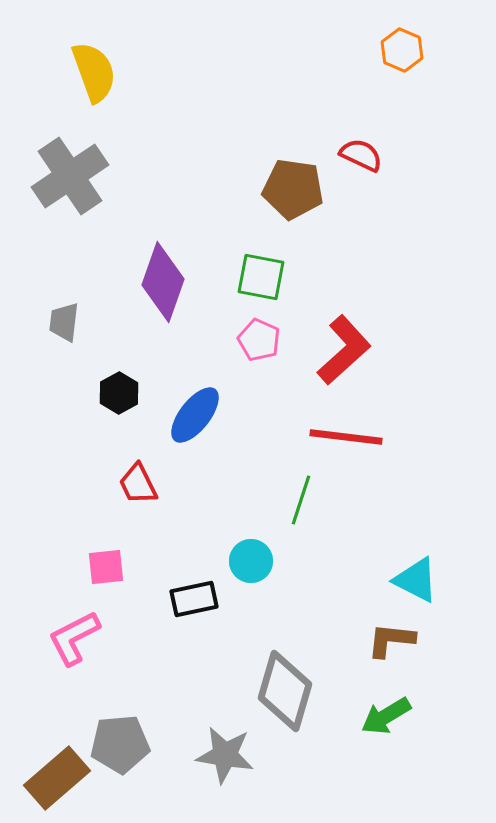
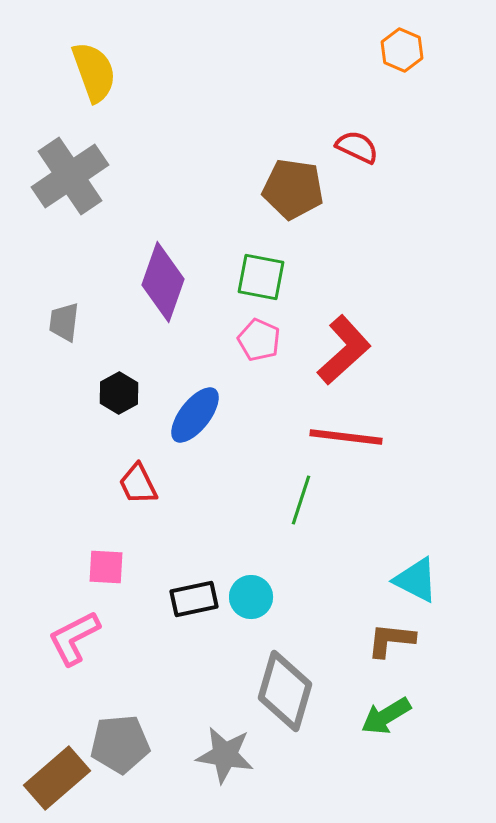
red semicircle: moved 4 px left, 8 px up
cyan circle: moved 36 px down
pink square: rotated 9 degrees clockwise
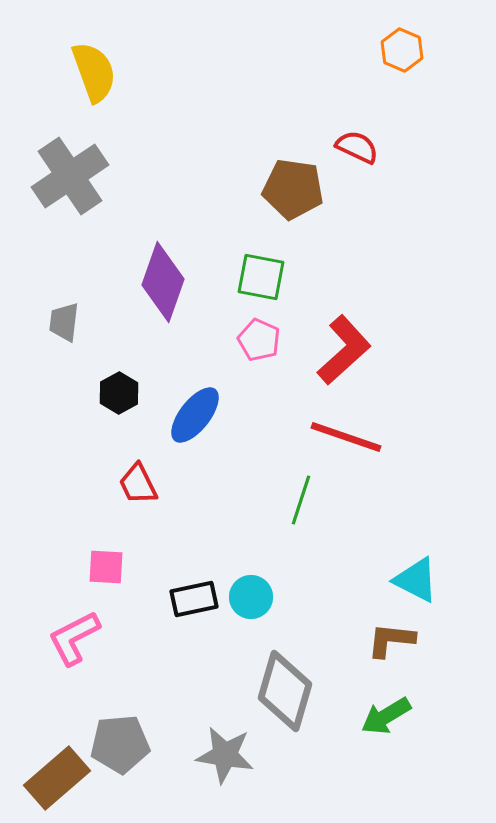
red line: rotated 12 degrees clockwise
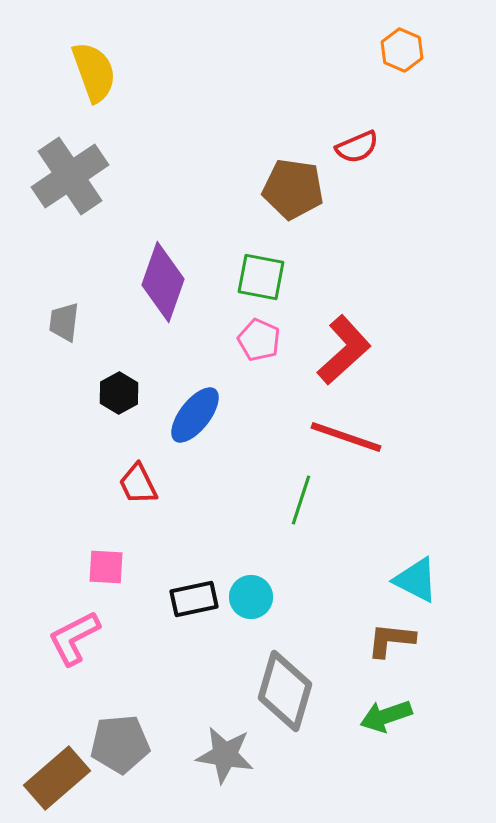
red semicircle: rotated 132 degrees clockwise
green arrow: rotated 12 degrees clockwise
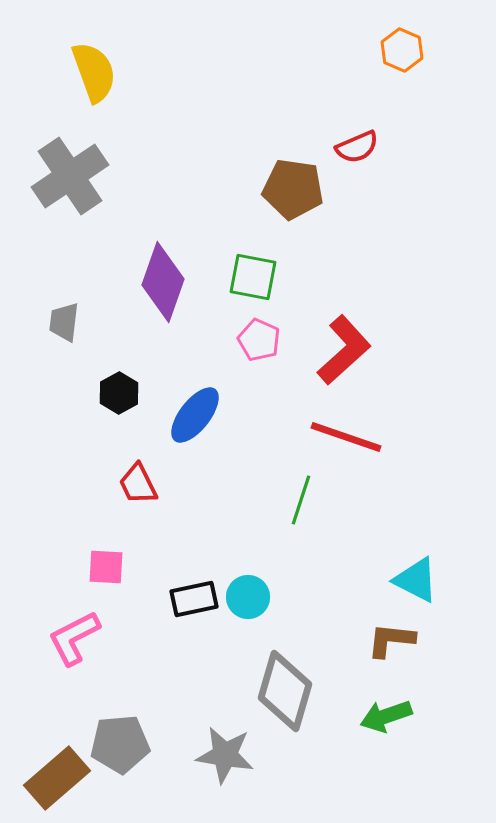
green square: moved 8 px left
cyan circle: moved 3 px left
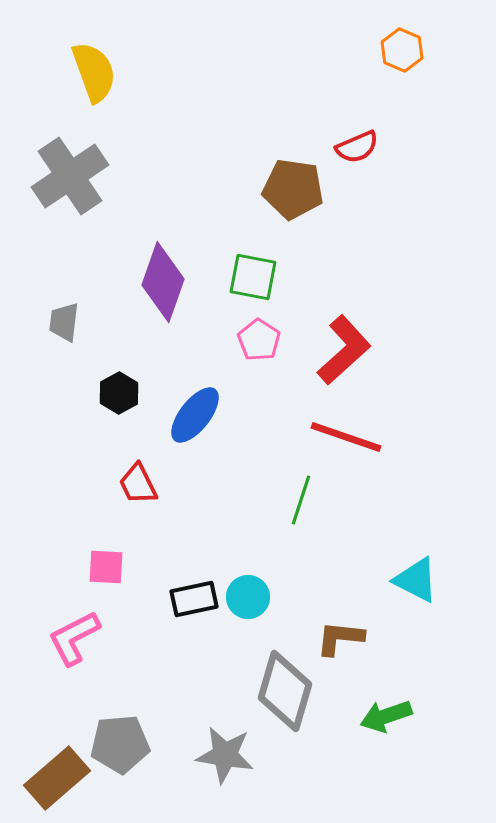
pink pentagon: rotated 9 degrees clockwise
brown L-shape: moved 51 px left, 2 px up
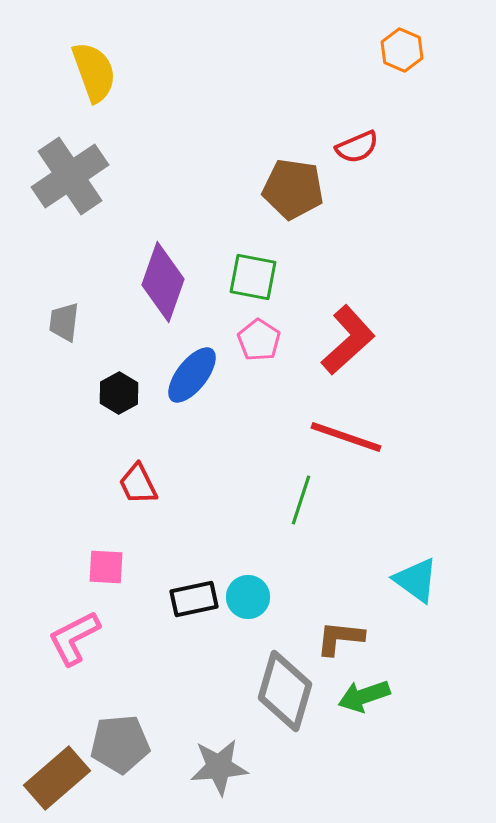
red L-shape: moved 4 px right, 10 px up
blue ellipse: moved 3 px left, 40 px up
cyan triangle: rotated 9 degrees clockwise
green arrow: moved 22 px left, 20 px up
gray star: moved 6 px left, 12 px down; rotated 14 degrees counterclockwise
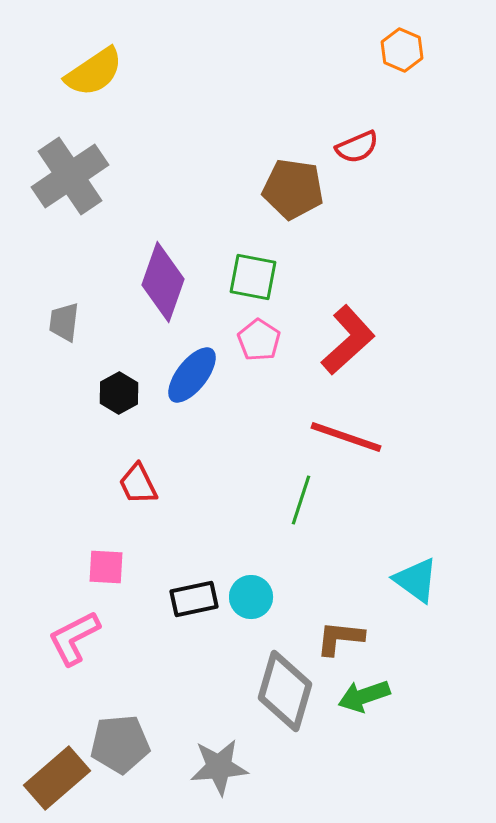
yellow semicircle: rotated 76 degrees clockwise
cyan circle: moved 3 px right
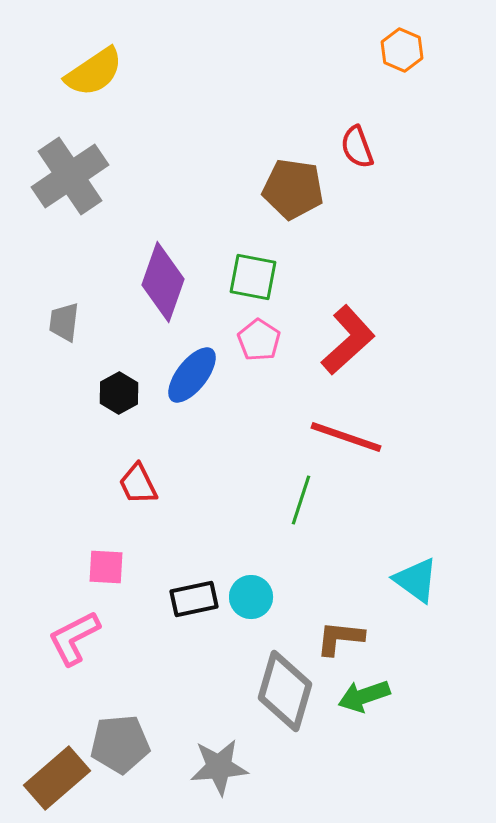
red semicircle: rotated 93 degrees clockwise
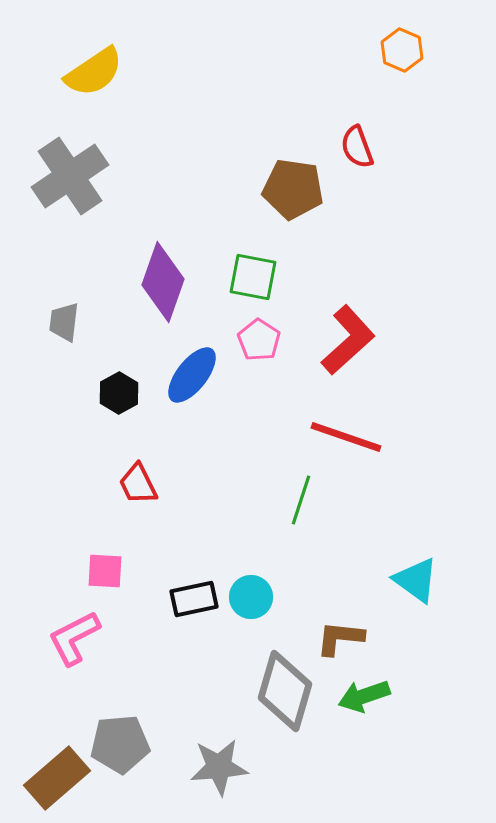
pink square: moved 1 px left, 4 px down
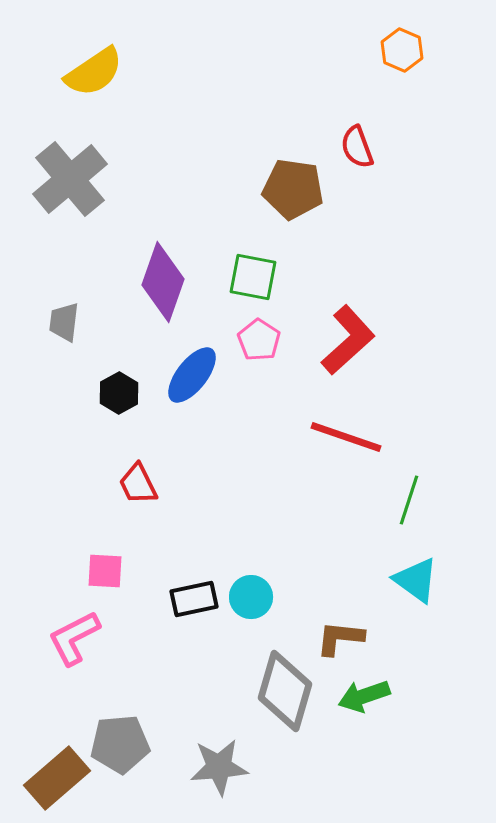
gray cross: moved 3 px down; rotated 6 degrees counterclockwise
green line: moved 108 px right
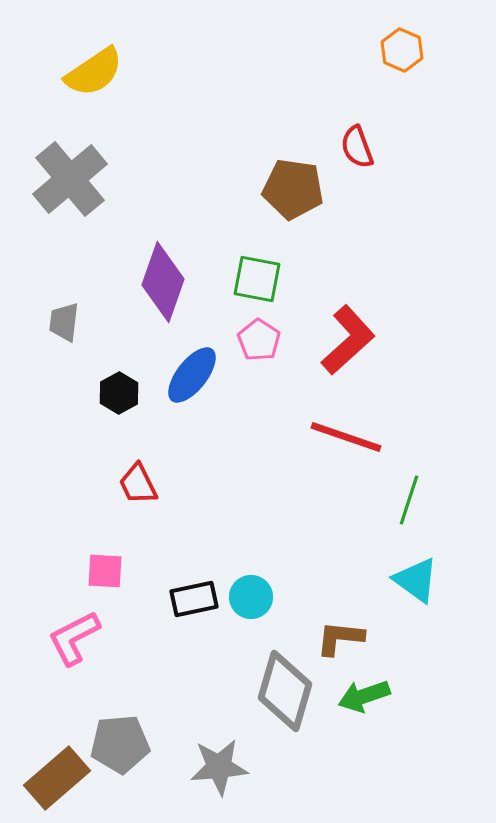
green square: moved 4 px right, 2 px down
